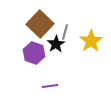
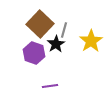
gray line: moved 1 px left, 2 px up
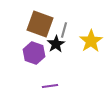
brown square: rotated 24 degrees counterclockwise
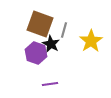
black star: moved 5 px left; rotated 12 degrees counterclockwise
purple hexagon: moved 2 px right
purple line: moved 2 px up
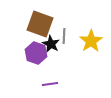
gray line: moved 6 px down; rotated 14 degrees counterclockwise
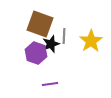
black star: rotated 24 degrees clockwise
